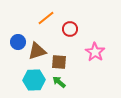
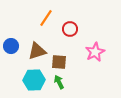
orange line: rotated 18 degrees counterclockwise
blue circle: moved 7 px left, 4 px down
pink star: rotated 12 degrees clockwise
green arrow: rotated 24 degrees clockwise
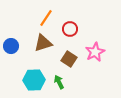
brown triangle: moved 6 px right, 8 px up
brown square: moved 10 px right, 3 px up; rotated 28 degrees clockwise
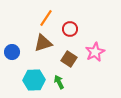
blue circle: moved 1 px right, 6 px down
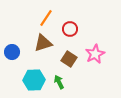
pink star: moved 2 px down
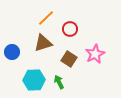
orange line: rotated 12 degrees clockwise
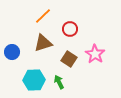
orange line: moved 3 px left, 2 px up
pink star: rotated 12 degrees counterclockwise
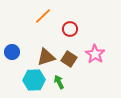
brown triangle: moved 3 px right, 14 px down
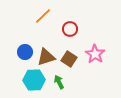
blue circle: moved 13 px right
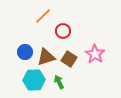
red circle: moved 7 px left, 2 px down
